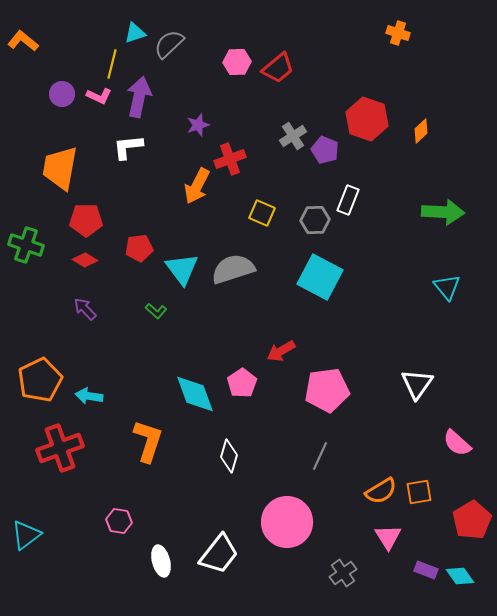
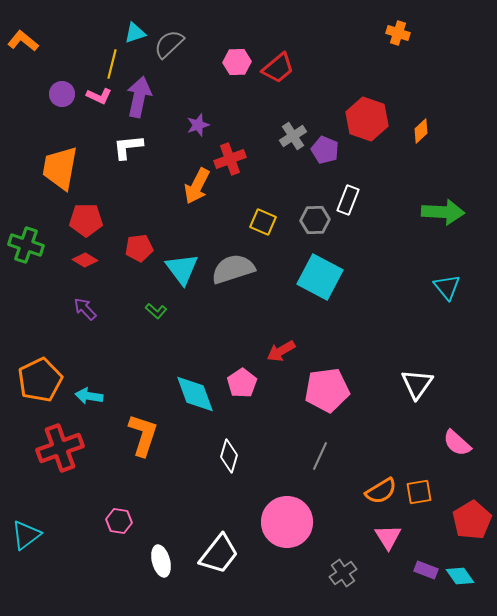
yellow square at (262, 213): moved 1 px right, 9 px down
orange L-shape at (148, 441): moved 5 px left, 6 px up
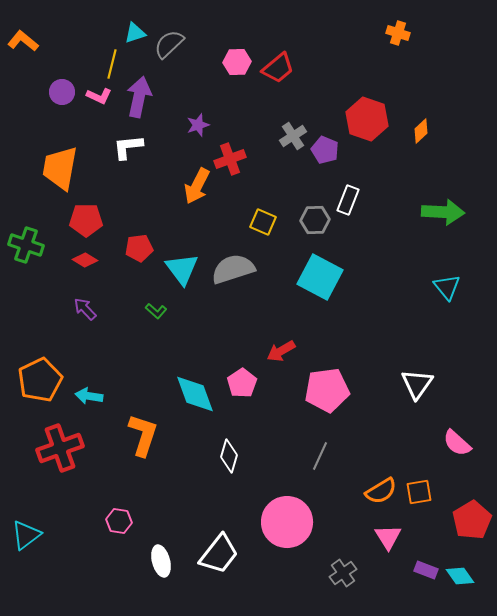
purple circle at (62, 94): moved 2 px up
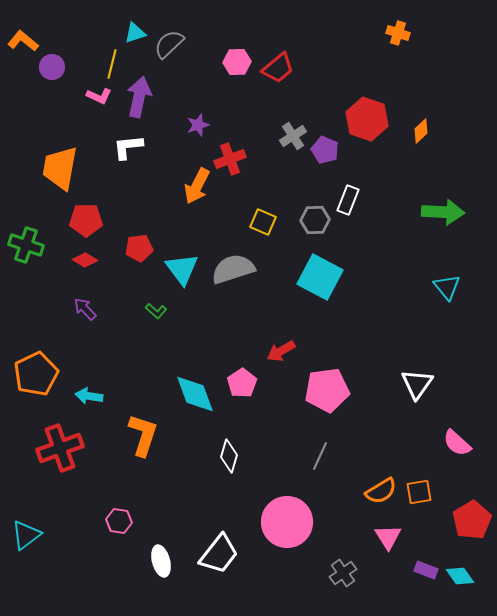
purple circle at (62, 92): moved 10 px left, 25 px up
orange pentagon at (40, 380): moved 4 px left, 6 px up
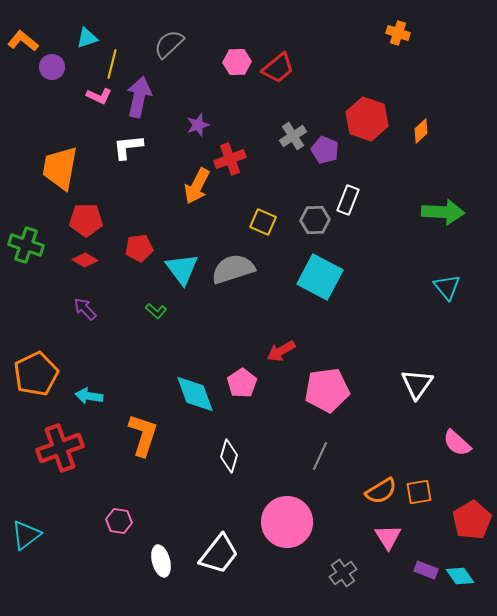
cyan triangle at (135, 33): moved 48 px left, 5 px down
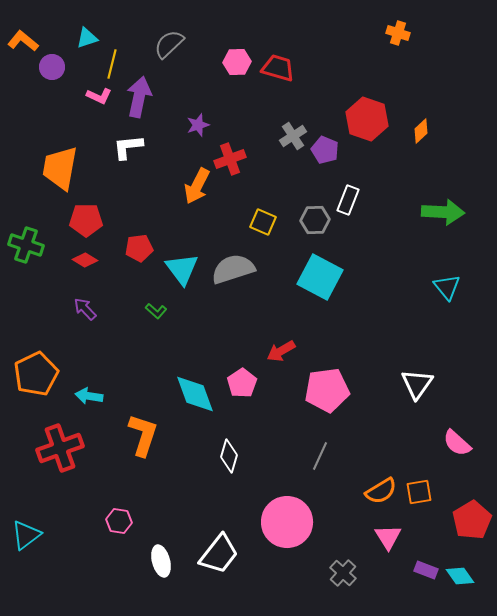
red trapezoid at (278, 68): rotated 124 degrees counterclockwise
gray cross at (343, 573): rotated 12 degrees counterclockwise
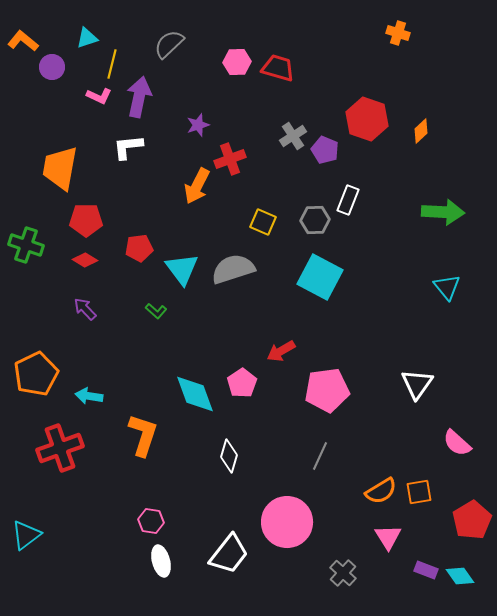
pink hexagon at (119, 521): moved 32 px right
white trapezoid at (219, 554): moved 10 px right
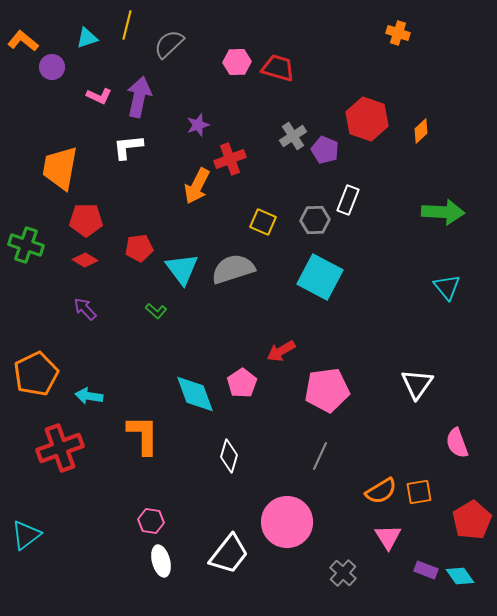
yellow line at (112, 64): moved 15 px right, 39 px up
orange L-shape at (143, 435): rotated 18 degrees counterclockwise
pink semicircle at (457, 443): rotated 28 degrees clockwise
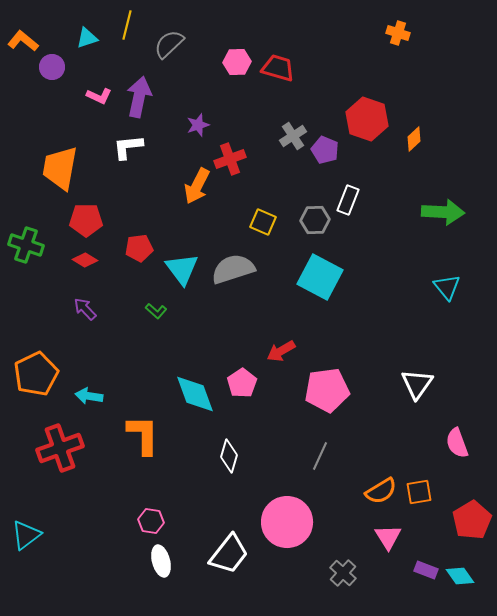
orange diamond at (421, 131): moved 7 px left, 8 px down
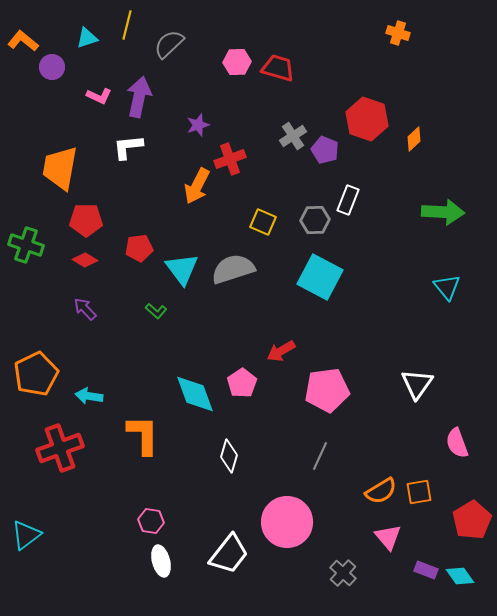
pink triangle at (388, 537): rotated 8 degrees counterclockwise
